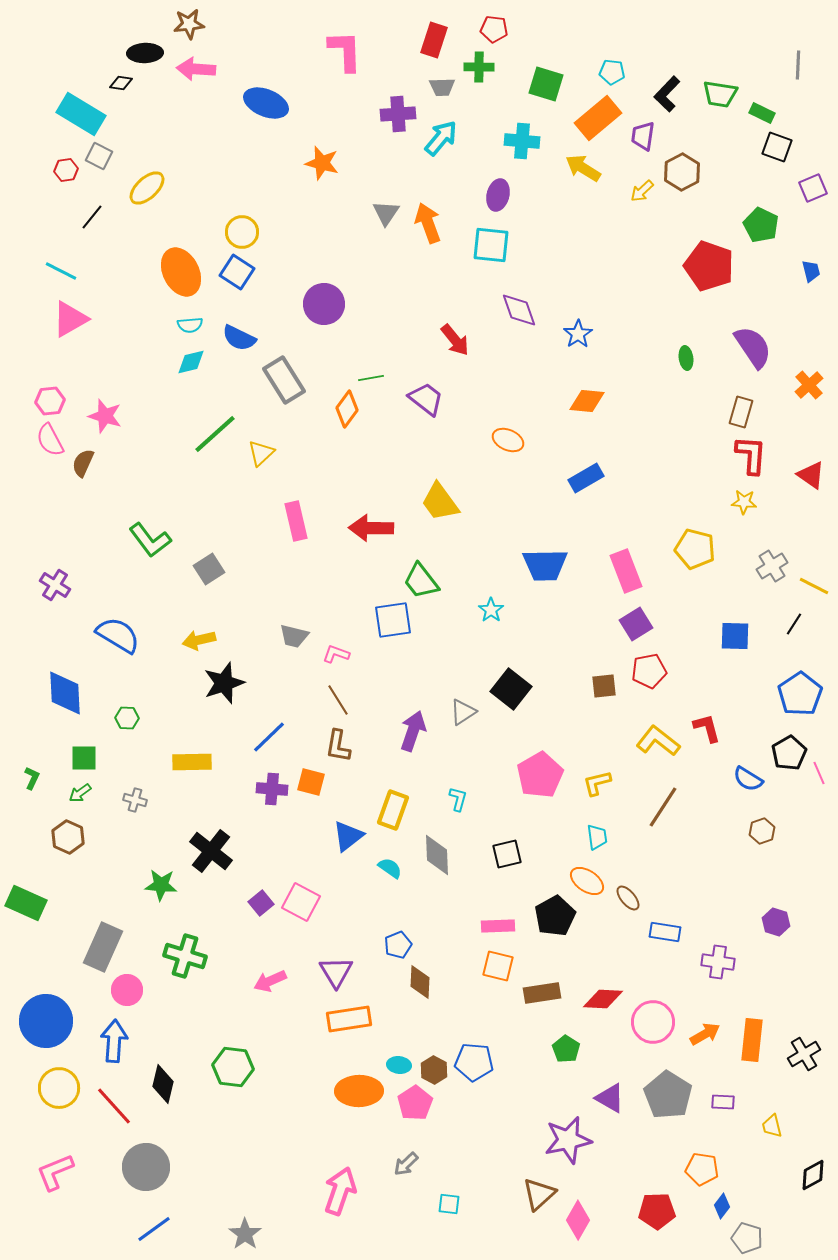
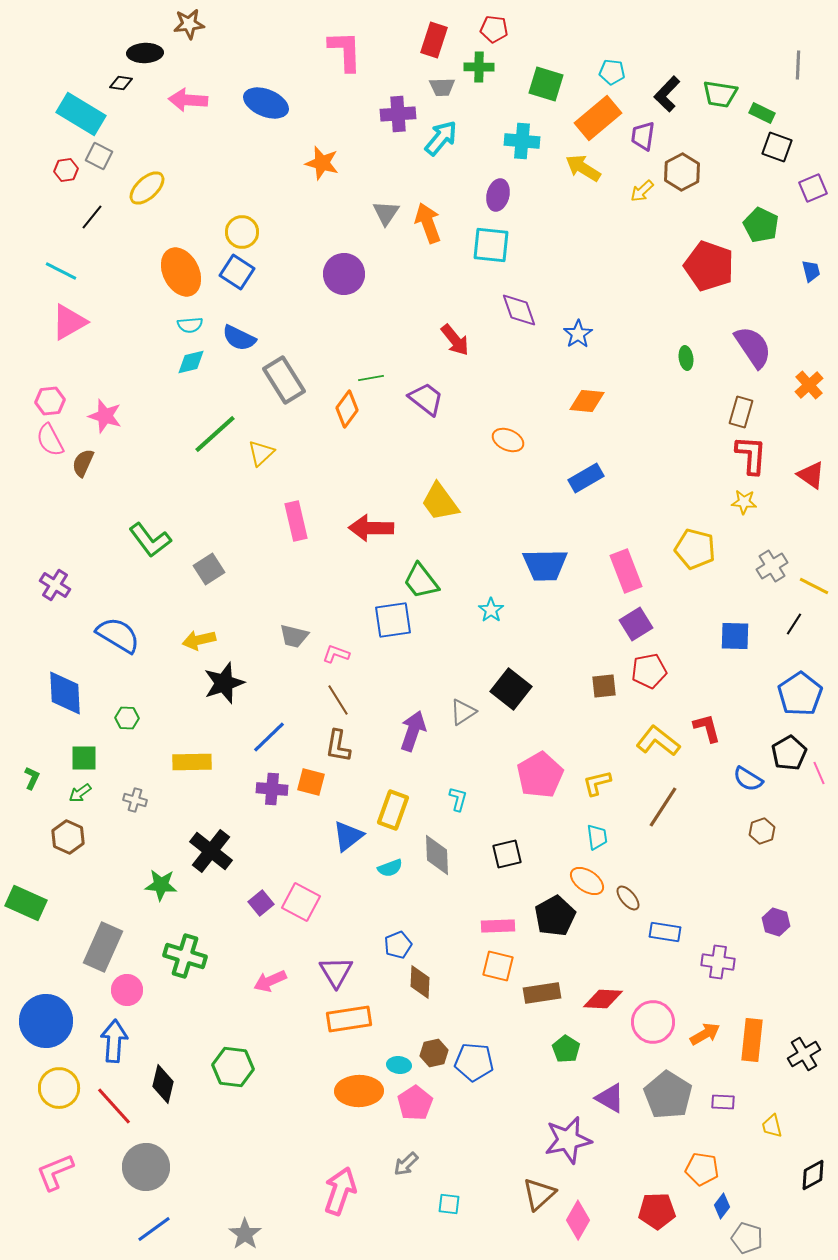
pink arrow at (196, 69): moved 8 px left, 31 px down
purple circle at (324, 304): moved 20 px right, 30 px up
pink triangle at (70, 319): moved 1 px left, 3 px down
cyan semicircle at (390, 868): rotated 125 degrees clockwise
brown hexagon at (434, 1070): moved 17 px up; rotated 20 degrees clockwise
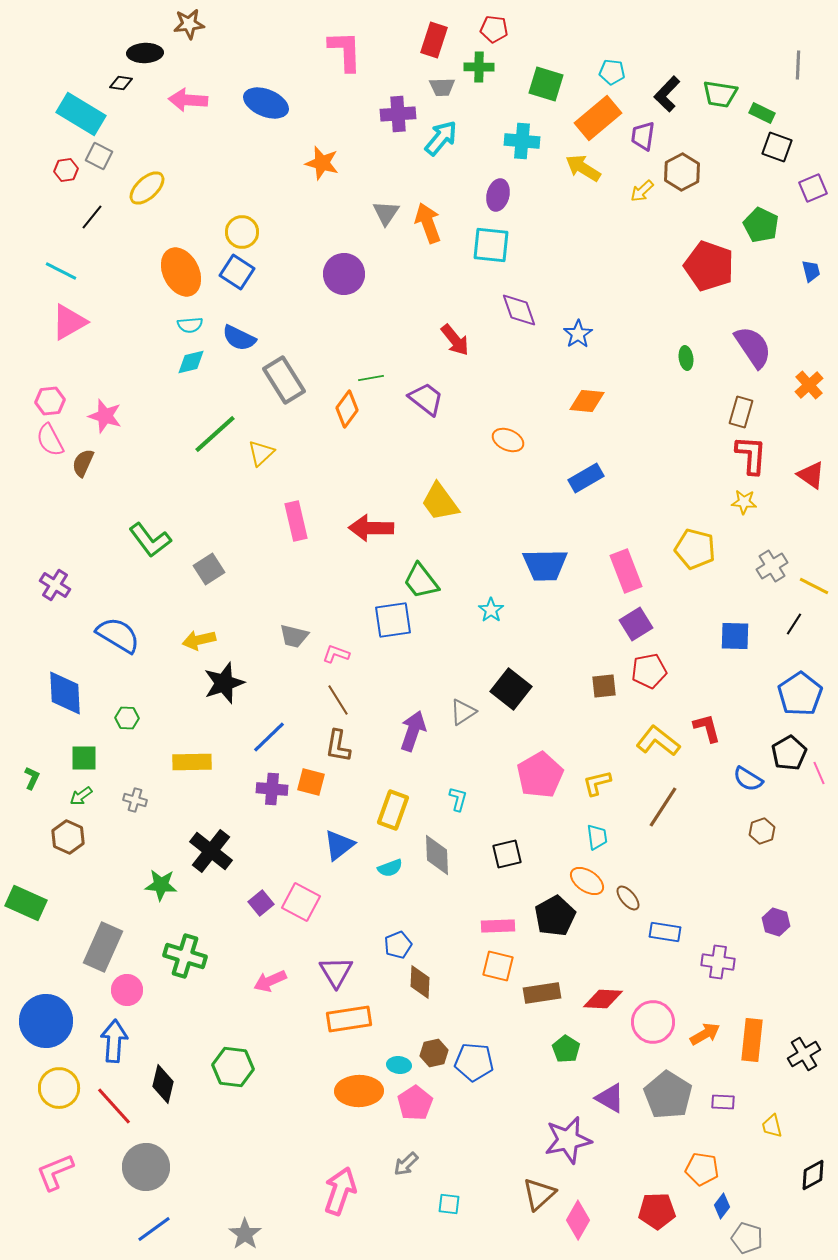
green arrow at (80, 793): moved 1 px right, 3 px down
blue triangle at (348, 836): moved 9 px left, 9 px down
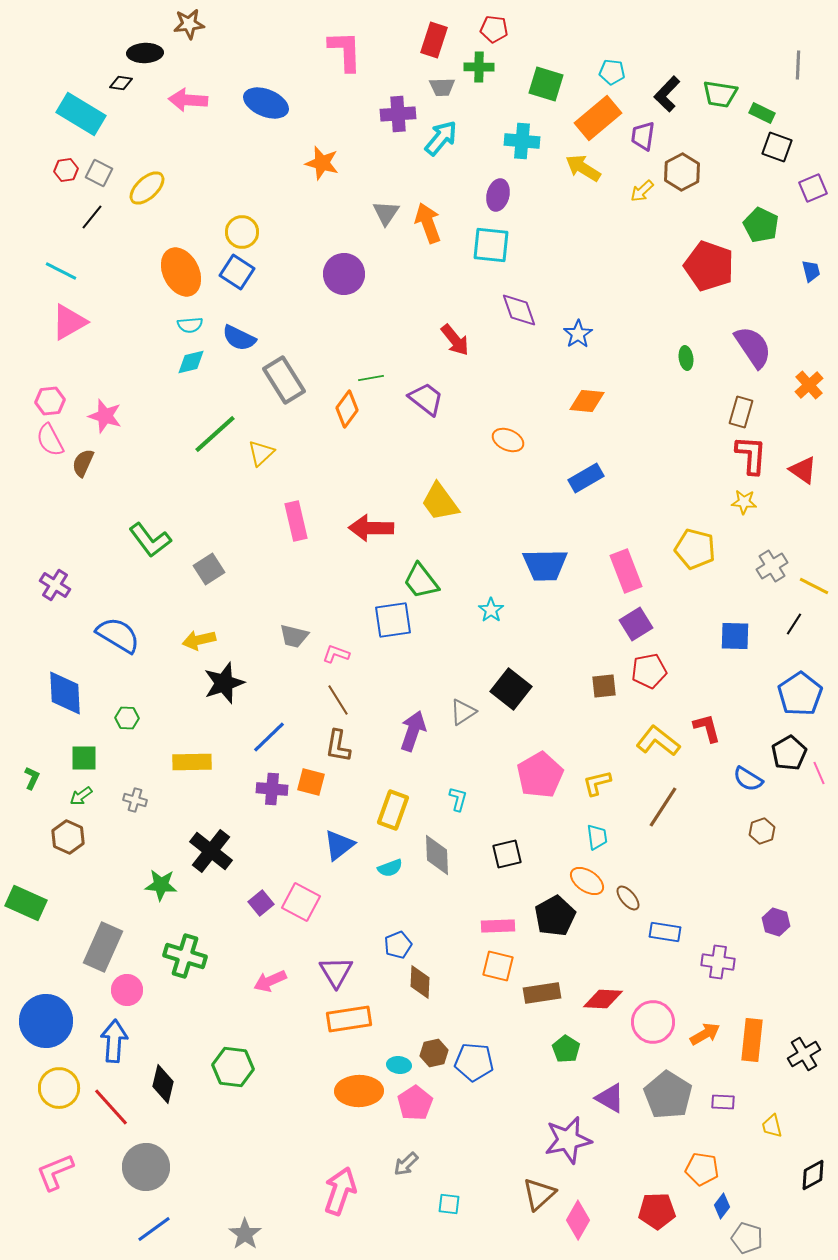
gray square at (99, 156): moved 17 px down
red triangle at (811, 475): moved 8 px left, 5 px up
red line at (114, 1106): moved 3 px left, 1 px down
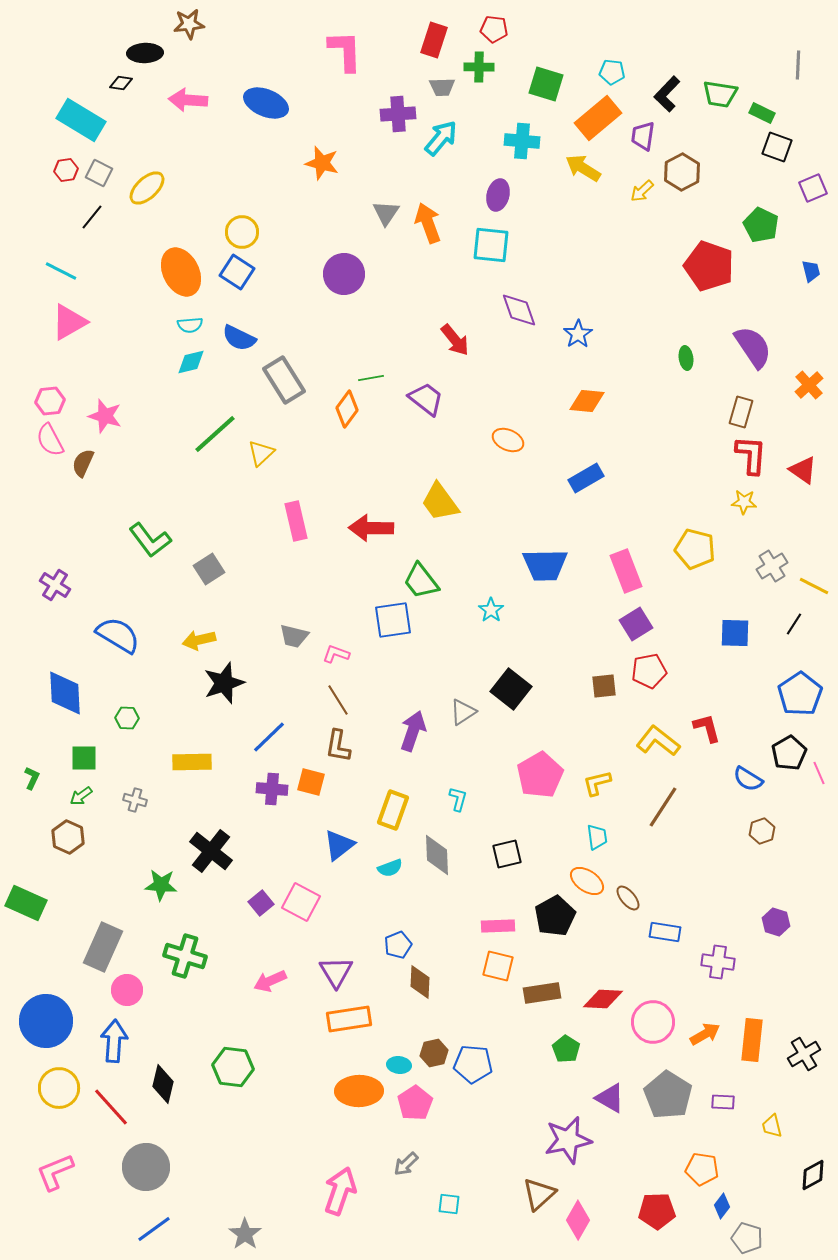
cyan rectangle at (81, 114): moved 6 px down
blue square at (735, 636): moved 3 px up
blue pentagon at (474, 1062): moved 1 px left, 2 px down
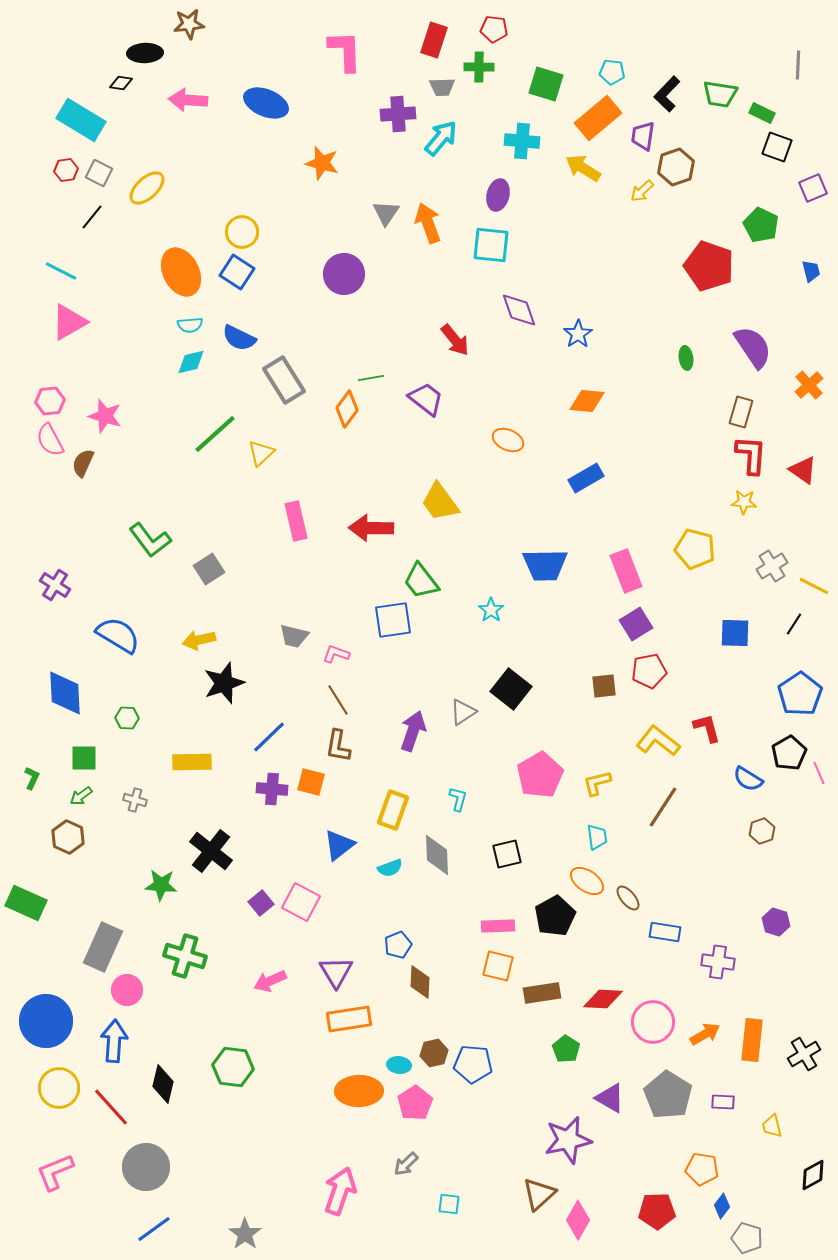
brown hexagon at (682, 172): moved 6 px left, 5 px up; rotated 9 degrees clockwise
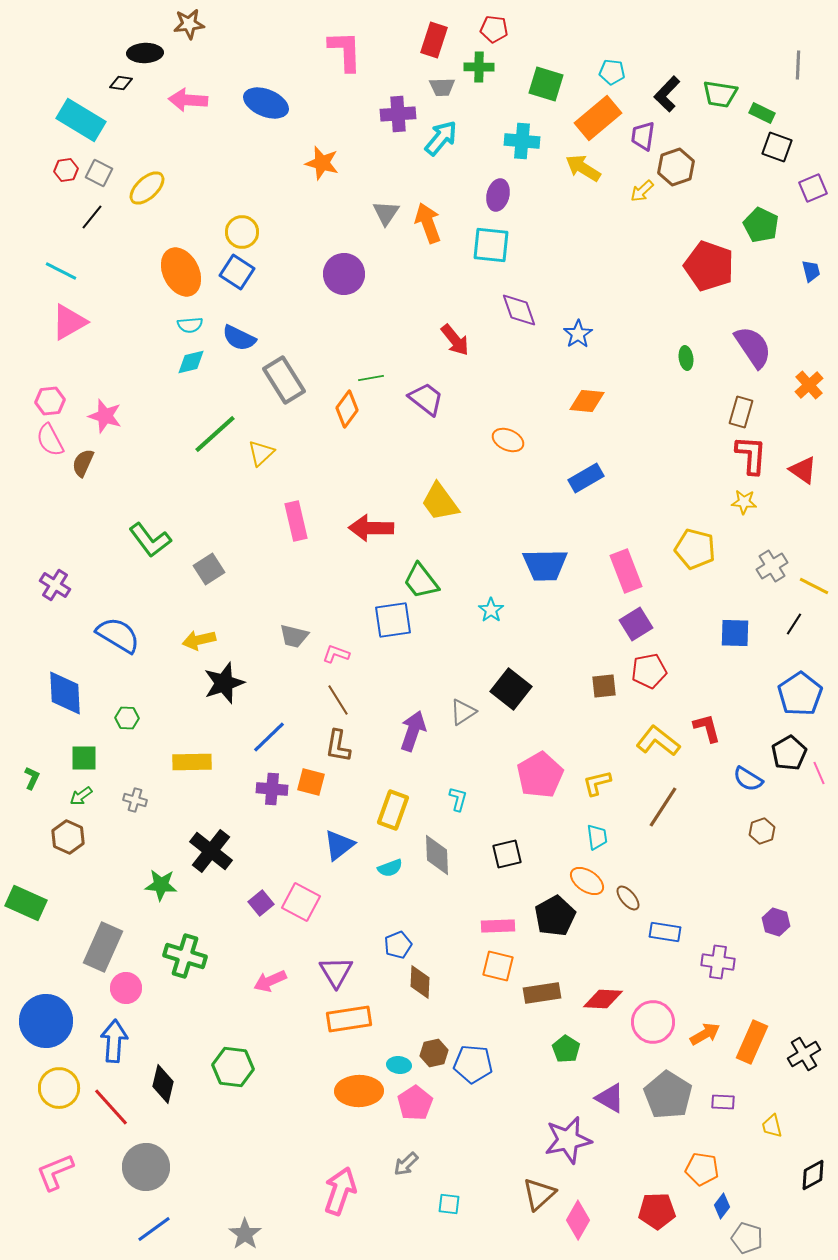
pink circle at (127, 990): moved 1 px left, 2 px up
orange rectangle at (752, 1040): moved 2 px down; rotated 18 degrees clockwise
